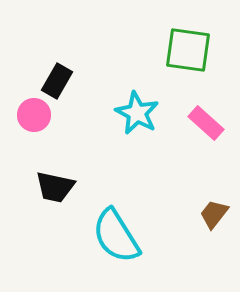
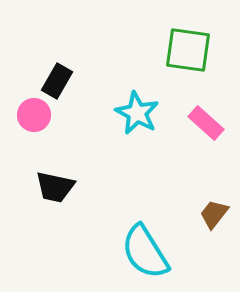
cyan semicircle: moved 29 px right, 16 px down
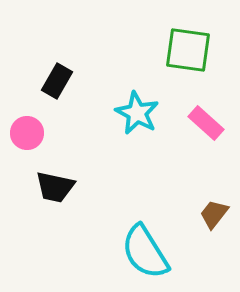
pink circle: moved 7 px left, 18 px down
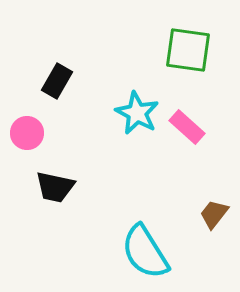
pink rectangle: moved 19 px left, 4 px down
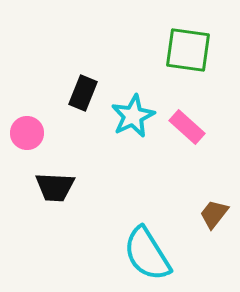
black rectangle: moved 26 px right, 12 px down; rotated 8 degrees counterclockwise
cyan star: moved 4 px left, 3 px down; rotated 18 degrees clockwise
black trapezoid: rotated 9 degrees counterclockwise
cyan semicircle: moved 2 px right, 2 px down
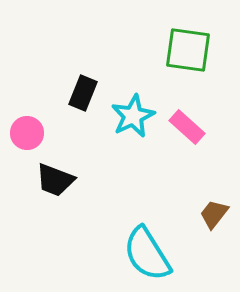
black trapezoid: moved 7 px up; rotated 18 degrees clockwise
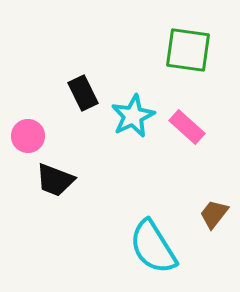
black rectangle: rotated 48 degrees counterclockwise
pink circle: moved 1 px right, 3 px down
cyan semicircle: moved 6 px right, 7 px up
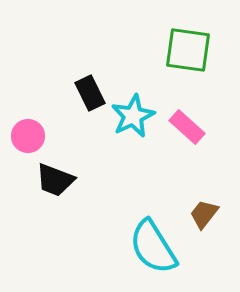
black rectangle: moved 7 px right
brown trapezoid: moved 10 px left
